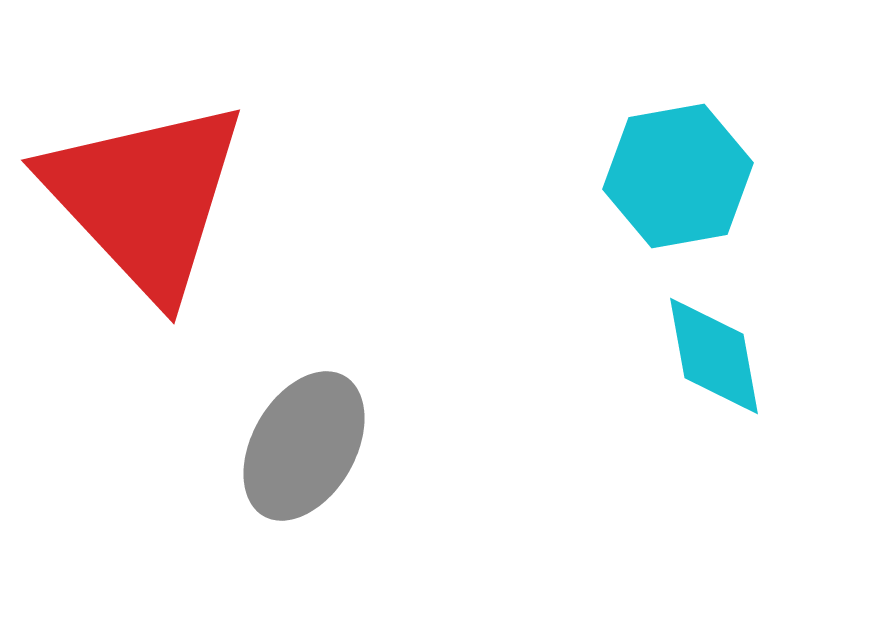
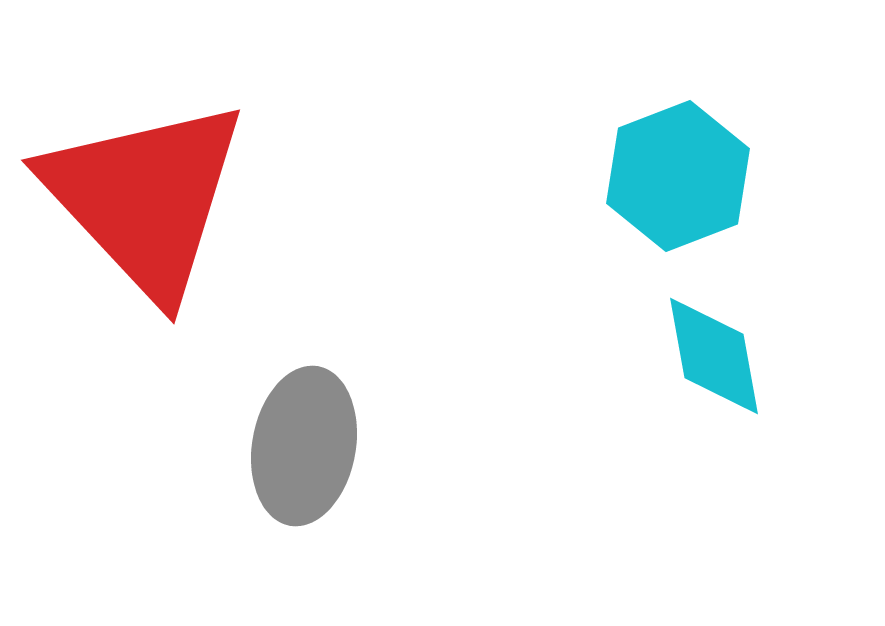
cyan hexagon: rotated 11 degrees counterclockwise
gray ellipse: rotated 20 degrees counterclockwise
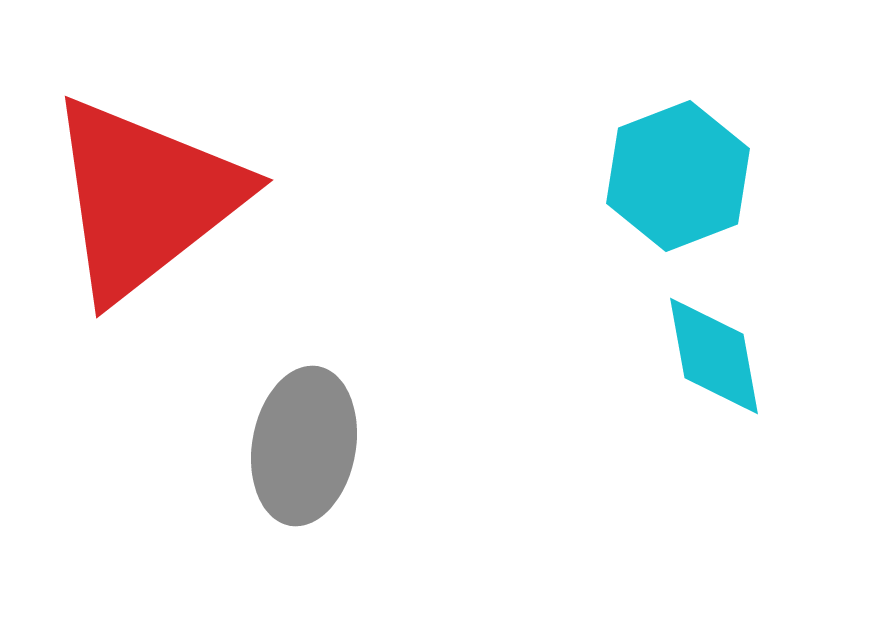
red triangle: rotated 35 degrees clockwise
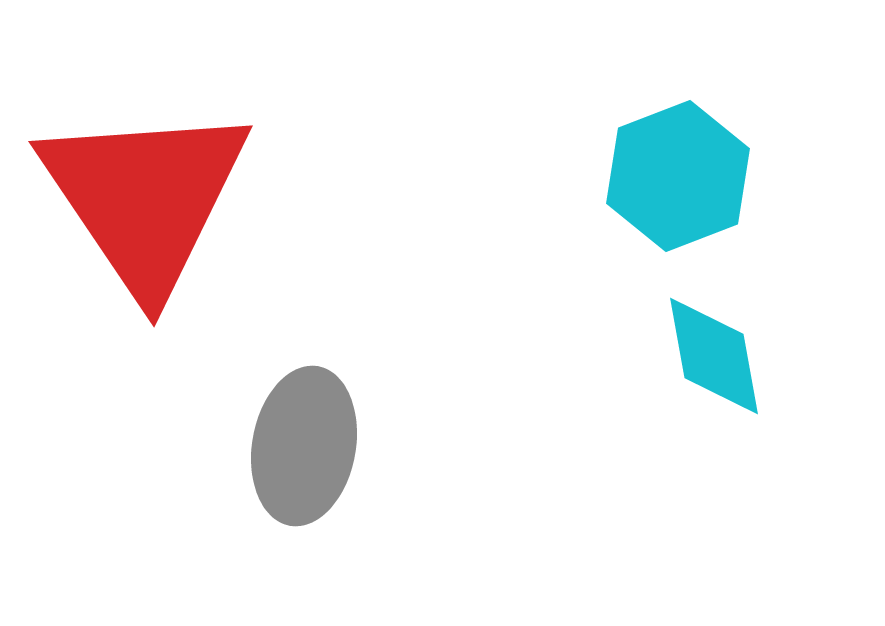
red triangle: rotated 26 degrees counterclockwise
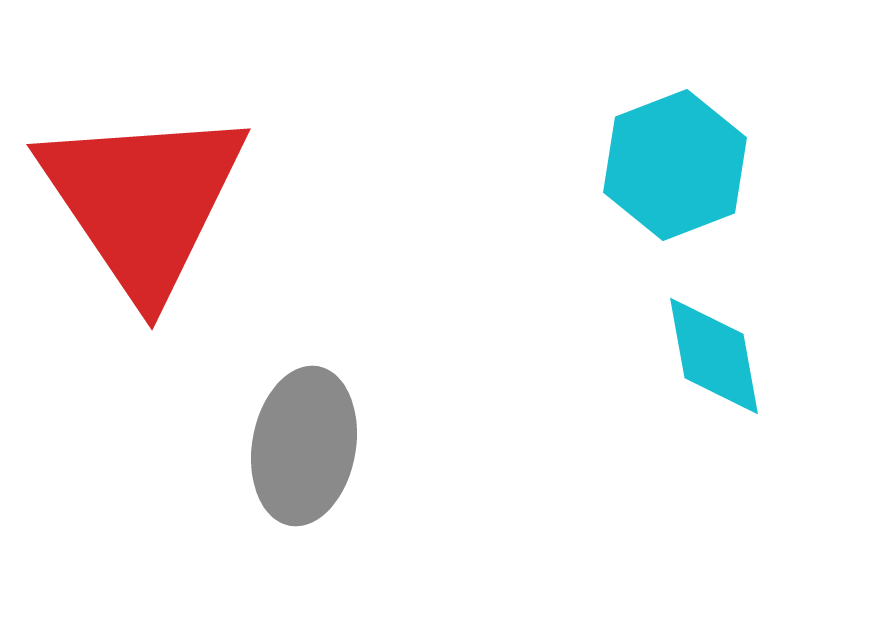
cyan hexagon: moved 3 px left, 11 px up
red triangle: moved 2 px left, 3 px down
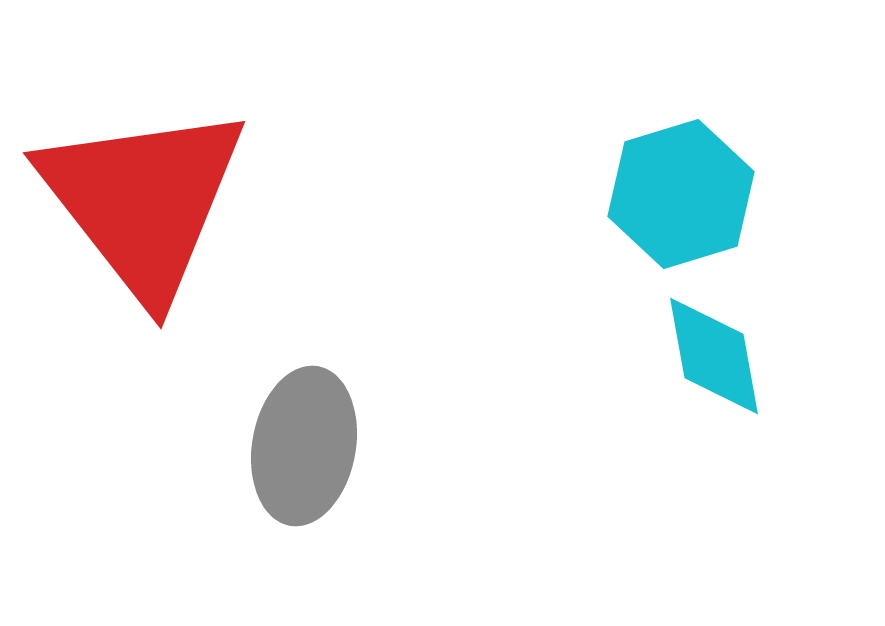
cyan hexagon: moved 6 px right, 29 px down; rotated 4 degrees clockwise
red triangle: rotated 4 degrees counterclockwise
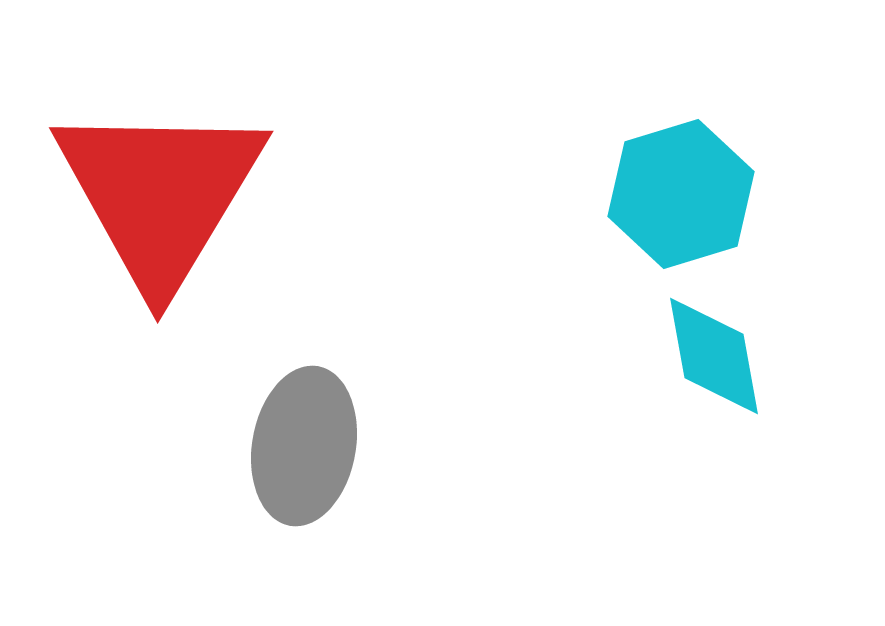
red triangle: moved 17 px right, 7 px up; rotated 9 degrees clockwise
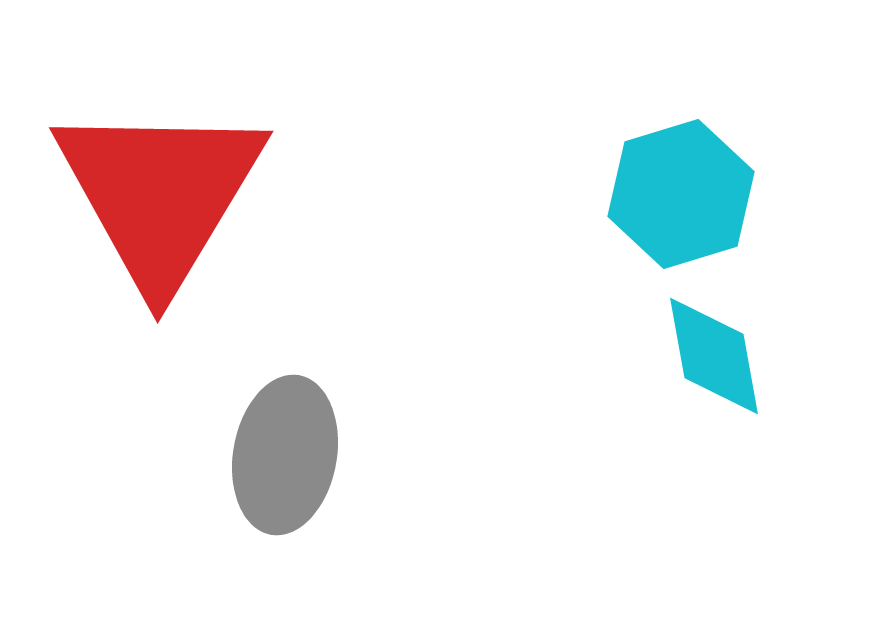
gray ellipse: moved 19 px left, 9 px down
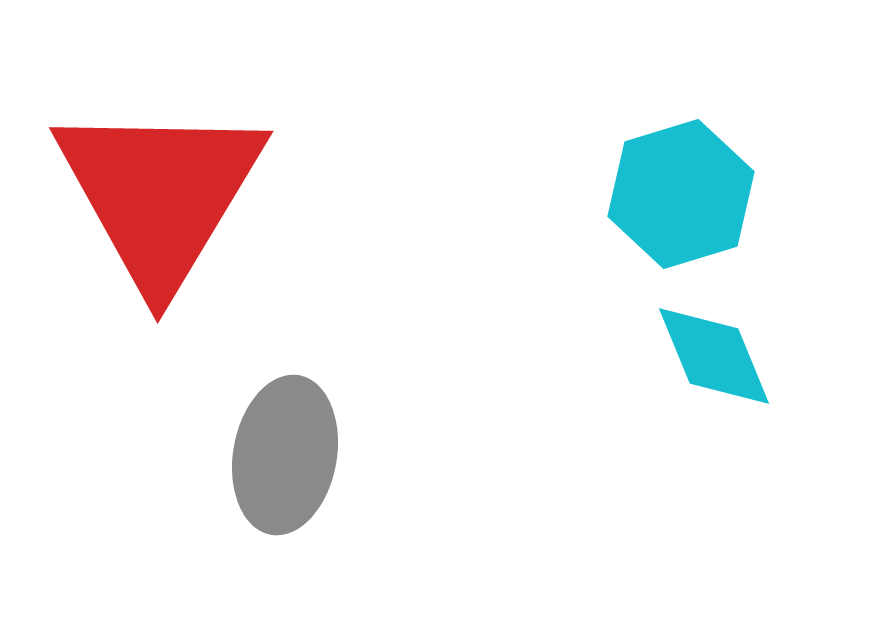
cyan diamond: rotated 12 degrees counterclockwise
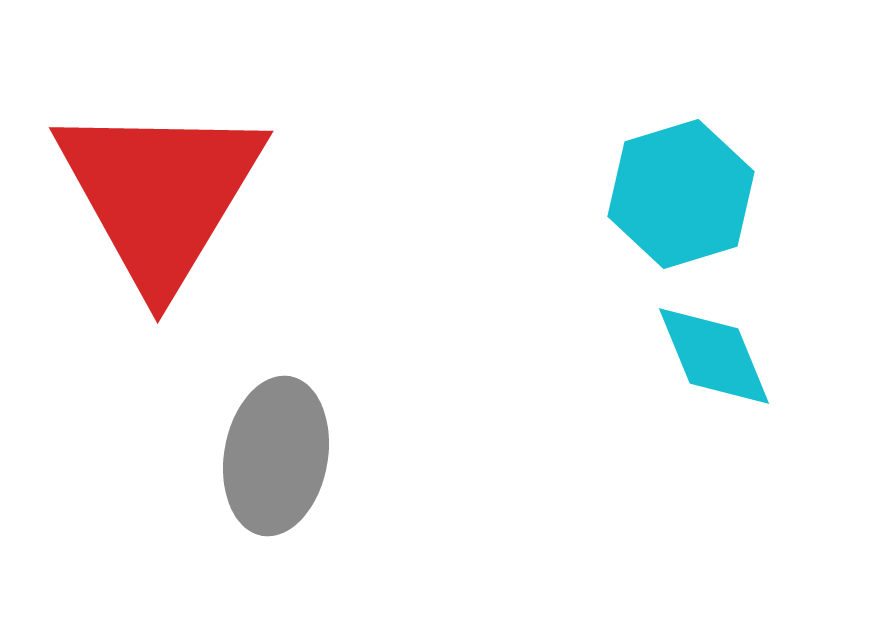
gray ellipse: moved 9 px left, 1 px down
